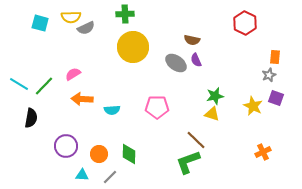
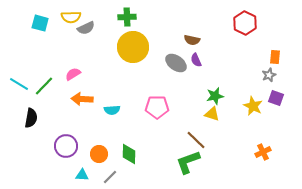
green cross: moved 2 px right, 3 px down
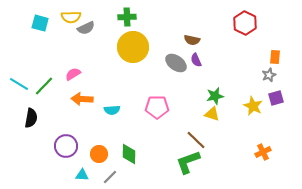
purple square: rotated 35 degrees counterclockwise
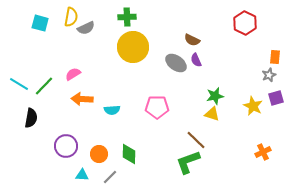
yellow semicircle: rotated 78 degrees counterclockwise
brown semicircle: rotated 14 degrees clockwise
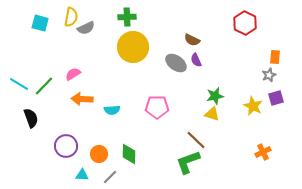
black semicircle: rotated 30 degrees counterclockwise
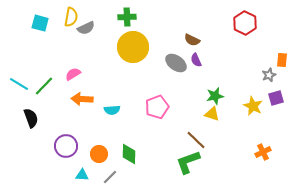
orange rectangle: moved 7 px right, 3 px down
pink pentagon: rotated 20 degrees counterclockwise
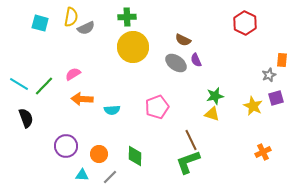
brown semicircle: moved 9 px left
black semicircle: moved 5 px left
brown line: moved 5 px left; rotated 20 degrees clockwise
green diamond: moved 6 px right, 2 px down
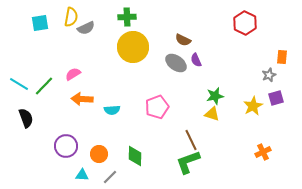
cyan square: rotated 24 degrees counterclockwise
orange rectangle: moved 3 px up
yellow star: rotated 18 degrees clockwise
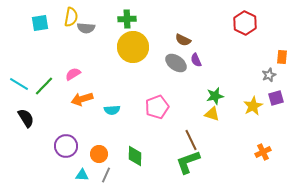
green cross: moved 2 px down
gray semicircle: rotated 30 degrees clockwise
orange arrow: rotated 20 degrees counterclockwise
black semicircle: rotated 12 degrees counterclockwise
gray line: moved 4 px left, 2 px up; rotated 21 degrees counterclockwise
